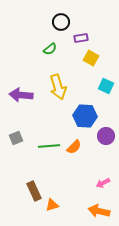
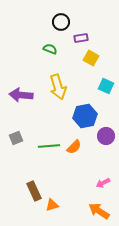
green semicircle: rotated 120 degrees counterclockwise
blue hexagon: rotated 15 degrees counterclockwise
orange arrow: rotated 20 degrees clockwise
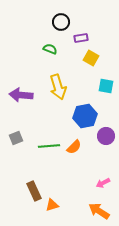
cyan square: rotated 14 degrees counterclockwise
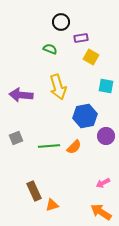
yellow square: moved 1 px up
orange arrow: moved 2 px right, 1 px down
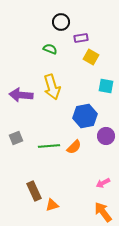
yellow arrow: moved 6 px left
orange arrow: moved 2 px right; rotated 20 degrees clockwise
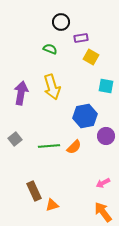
purple arrow: moved 2 px up; rotated 95 degrees clockwise
gray square: moved 1 px left, 1 px down; rotated 16 degrees counterclockwise
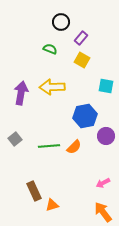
purple rectangle: rotated 40 degrees counterclockwise
yellow square: moved 9 px left, 3 px down
yellow arrow: rotated 105 degrees clockwise
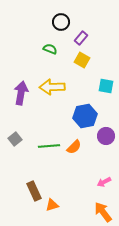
pink arrow: moved 1 px right, 1 px up
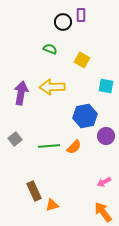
black circle: moved 2 px right
purple rectangle: moved 23 px up; rotated 40 degrees counterclockwise
